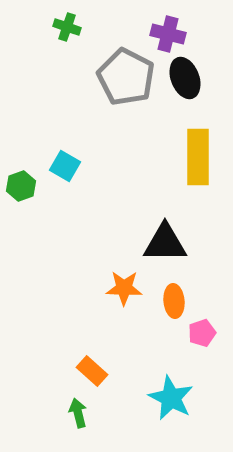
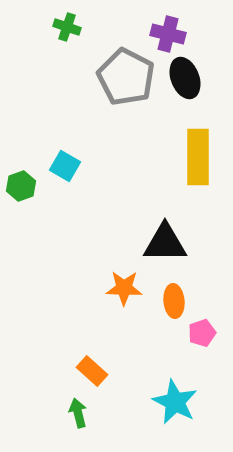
cyan star: moved 4 px right, 4 px down
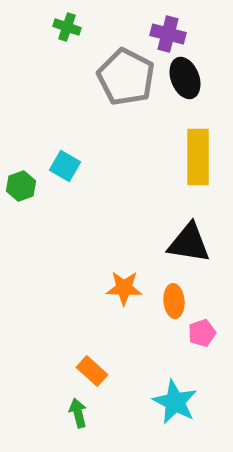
black triangle: moved 24 px right; rotated 9 degrees clockwise
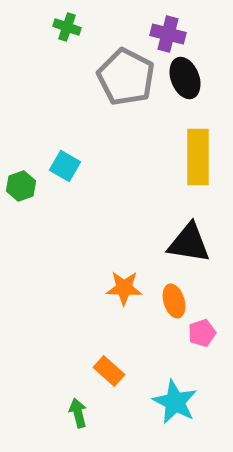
orange ellipse: rotated 12 degrees counterclockwise
orange rectangle: moved 17 px right
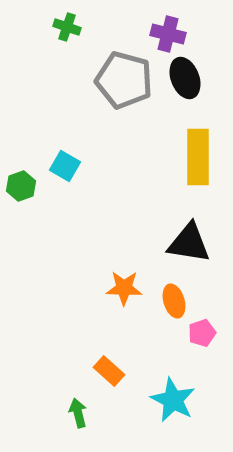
gray pentagon: moved 2 px left, 3 px down; rotated 12 degrees counterclockwise
cyan star: moved 2 px left, 2 px up
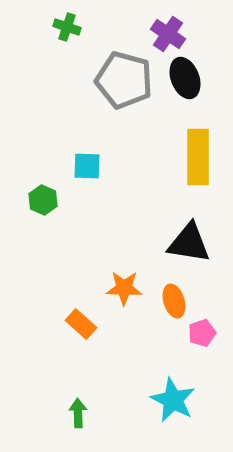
purple cross: rotated 20 degrees clockwise
cyan square: moved 22 px right; rotated 28 degrees counterclockwise
green hexagon: moved 22 px right, 14 px down; rotated 16 degrees counterclockwise
orange rectangle: moved 28 px left, 47 px up
green arrow: rotated 12 degrees clockwise
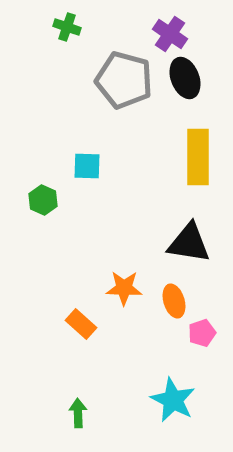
purple cross: moved 2 px right
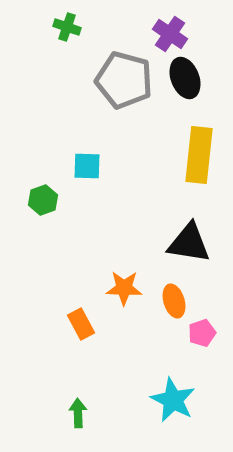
yellow rectangle: moved 1 px right, 2 px up; rotated 6 degrees clockwise
green hexagon: rotated 16 degrees clockwise
orange rectangle: rotated 20 degrees clockwise
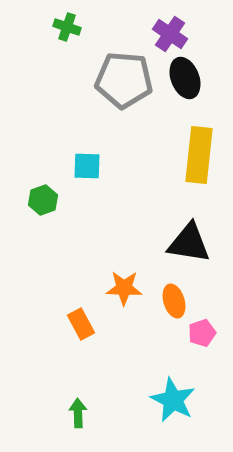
gray pentagon: rotated 10 degrees counterclockwise
